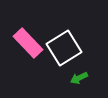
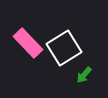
green arrow: moved 5 px right, 3 px up; rotated 24 degrees counterclockwise
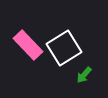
pink rectangle: moved 2 px down
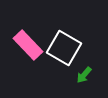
white square: rotated 28 degrees counterclockwise
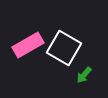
pink rectangle: rotated 76 degrees counterclockwise
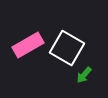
white square: moved 3 px right
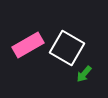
green arrow: moved 1 px up
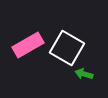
green arrow: rotated 66 degrees clockwise
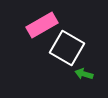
pink rectangle: moved 14 px right, 20 px up
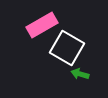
green arrow: moved 4 px left
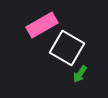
green arrow: rotated 72 degrees counterclockwise
